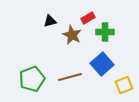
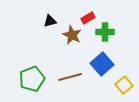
yellow square: rotated 18 degrees counterclockwise
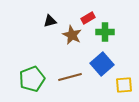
yellow square: rotated 36 degrees clockwise
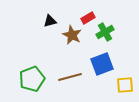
green cross: rotated 30 degrees counterclockwise
blue square: rotated 20 degrees clockwise
yellow square: moved 1 px right
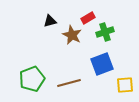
green cross: rotated 12 degrees clockwise
brown line: moved 1 px left, 6 px down
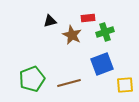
red rectangle: rotated 24 degrees clockwise
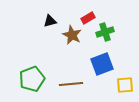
red rectangle: rotated 24 degrees counterclockwise
brown line: moved 2 px right, 1 px down; rotated 10 degrees clockwise
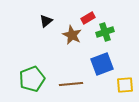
black triangle: moved 4 px left; rotated 24 degrees counterclockwise
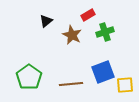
red rectangle: moved 3 px up
blue square: moved 1 px right, 8 px down
green pentagon: moved 3 px left, 2 px up; rotated 15 degrees counterclockwise
